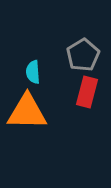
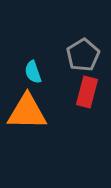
cyan semicircle: rotated 15 degrees counterclockwise
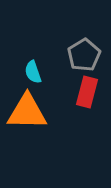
gray pentagon: moved 1 px right
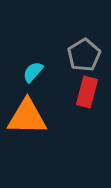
cyan semicircle: rotated 60 degrees clockwise
orange triangle: moved 5 px down
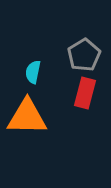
cyan semicircle: rotated 30 degrees counterclockwise
red rectangle: moved 2 px left, 1 px down
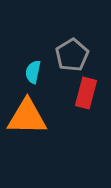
gray pentagon: moved 12 px left
red rectangle: moved 1 px right
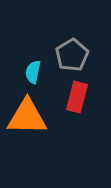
red rectangle: moved 9 px left, 4 px down
